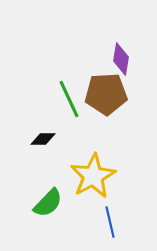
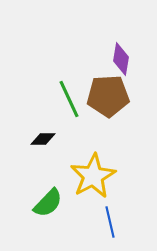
brown pentagon: moved 2 px right, 2 px down
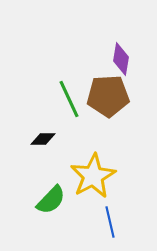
green semicircle: moved 3 px right, 3 px up
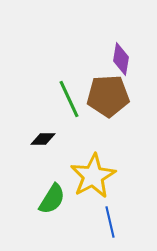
green semicircle: moved 1 px right, 1 px up; rotated 12 degrees counterclockwise
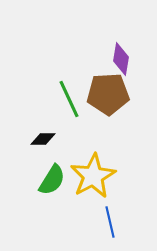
brown pentagon: moved 2 px up
green semicircle: moved 19 px up
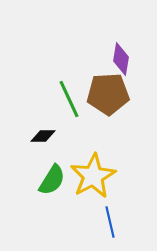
black diamond: moved 3 px up
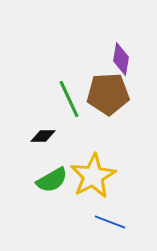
green semicircle: rotated 28 degrees clockwise
blue line: rotated 56 degrees counterclockwise
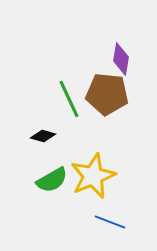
brown pentagon: moved 1 px left; rotated 9 degrees clockwise
black diamond: rotated 15 degrees clockwise
yellow star: rotated 6 degrees clockwise
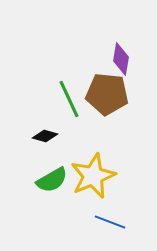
black diamond: moved 2 px right
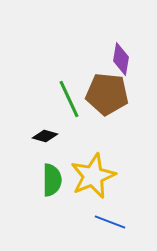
green semicircle: rotated 60 degrees counterclockwise
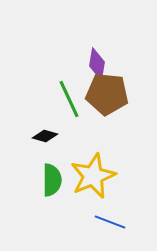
purple diamond: moved 24 px left, 5 px down
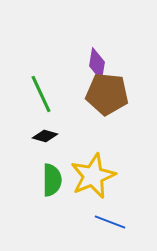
green line: moved 28 px left, 5 px up
